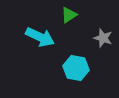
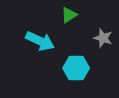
cyan arrow: moved 4 px down
cyan hexagon: rotated 10 degrees counterclockwise
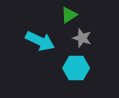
gray star: moved 21 px left
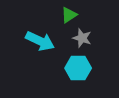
cyan hexagon: moved 2 px right
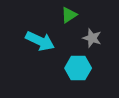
gray star: moved 10 px right
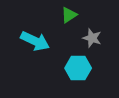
cyan arrow: moved 5 px left
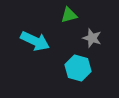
green triangle: rotated 18 degrees clockwise
cyan hexagon: rotated 15 degrees clockwise
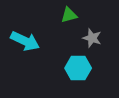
cyan arrow: moved 10 px left
cyan hexagon: rotated 15 degrees counterclockwise
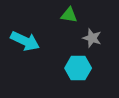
green triangle: rotated 24 degrees clockwise
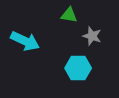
gray star: moved 2 px up
